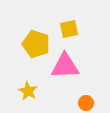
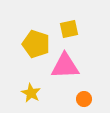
yellow star: moved 3 px right, 2 px down
orange circle: moved 2 px left, 4 px up
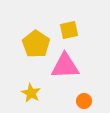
yellow square: moved 1 px down
yellow pentagon: rotated 16 degrees clockwise
orange circle: moved 2 px down
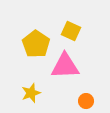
yellow square: moved 2 px right, 1 px down; rotated 36 degrees clockwise
yellow star: rotated 24 degrees clockwise
orange circle: moved 2 px right
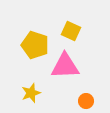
yellow pentagon: moved 1 px left, 1 px down; rotated 16 degrees counterclockwise
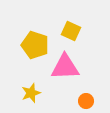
pink triangle: moved 1 px down
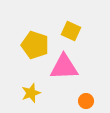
pink triangle: moved 1 px left
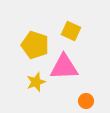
yellow star: moved 5 px right, 11 px up
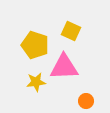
yellow star: rotated 12 degrees clockwise
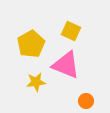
yellow pentagon: moved 4 px left, 1 px up; rotated 24 degrees clockwise
pink triangle: moved 2 px right, 2 px up; rotated 24 degrees clockwise
